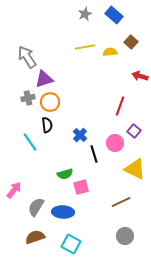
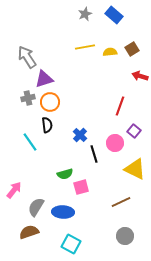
brown square: moved 1 px right, 7 px down; rotated 16 degrees clockwise
brown semicircle: moved 6 px left, 5 px up
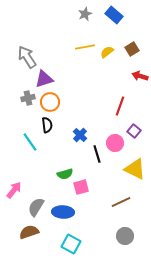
yellow semicircle: moved 3 px left; rotated 32 degrees counterclockwise
black line: moved 3 px right
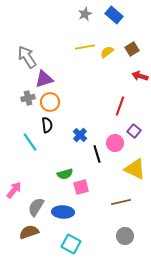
brown line: rotated 12 degrees clockwise
